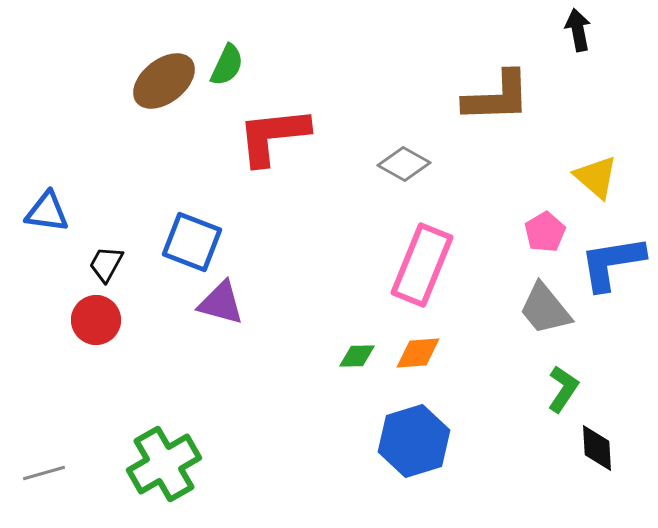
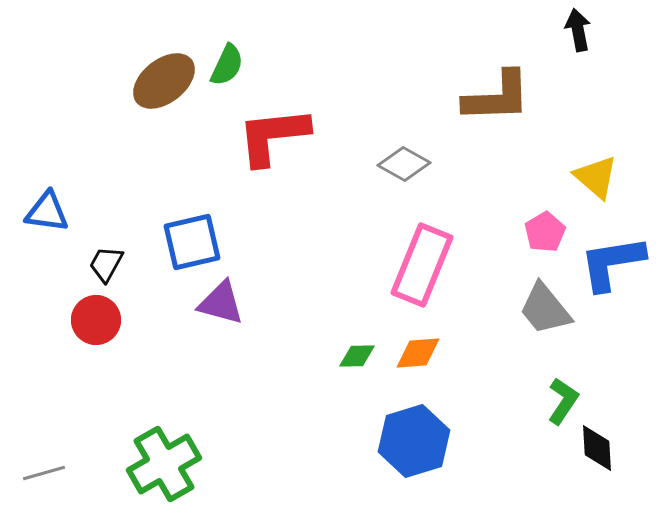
blue square: rotated 34 degrees counterclockwise
green L-shape: moved 12 px down
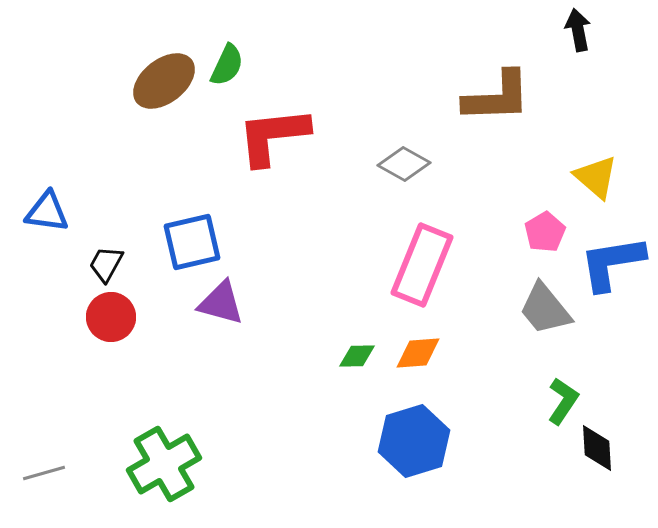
red circle: moved 15 px right, 3 px up
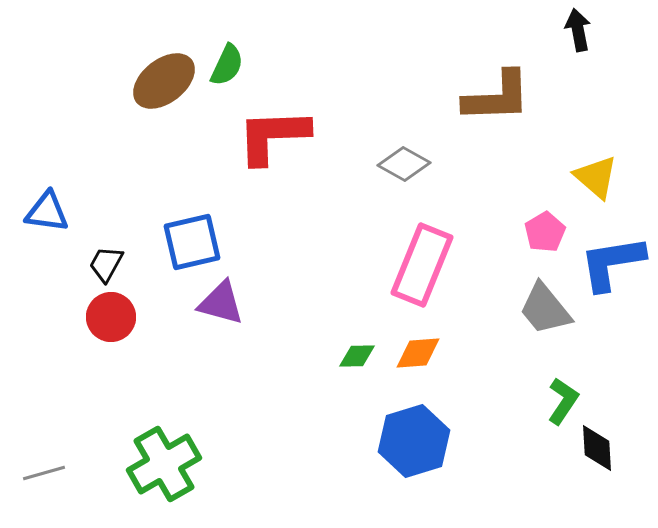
red L-shape: rotated 4 degrees clockwise
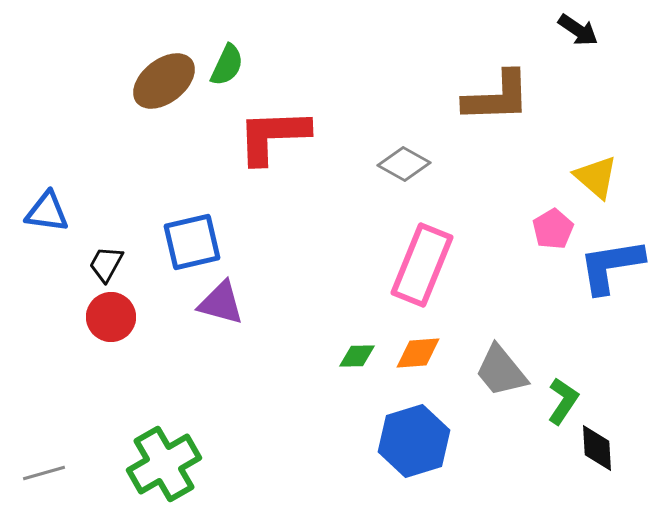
black arrow: rotated 135 degrees clockwise
pink pentagon: moved 8 px right, 3 px up
blue L-shape: moved 1 px left, 3 px down
gray trapezoid: moved 44 px left, 62 px down
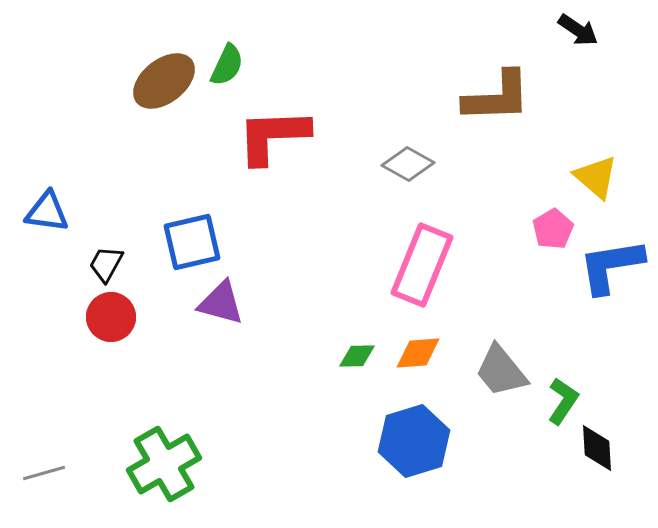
gray diamond: moved 4 px right
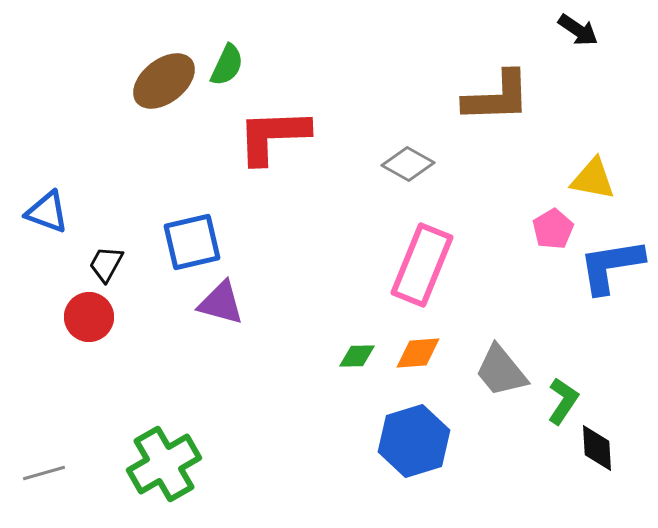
yellow triangle: moved 3 px left, 2 px down; rotated 30 degrees counterclockwise
blue triangle: rotated 12 degrees clockwise
red circle: moved 22 px left
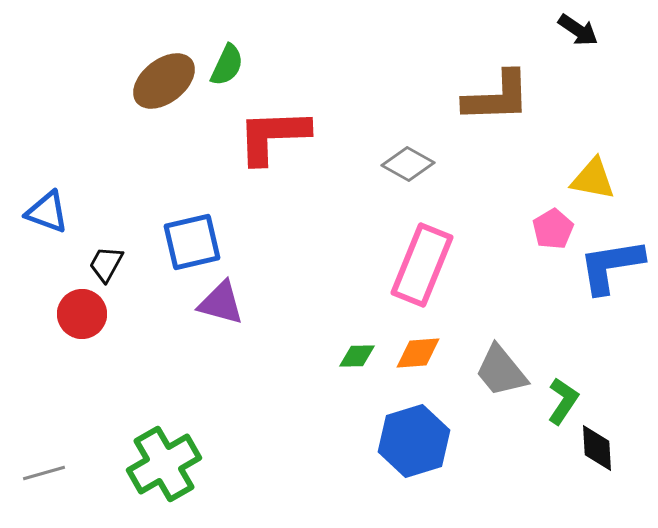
red circle: moved 7 px left, 3 px up
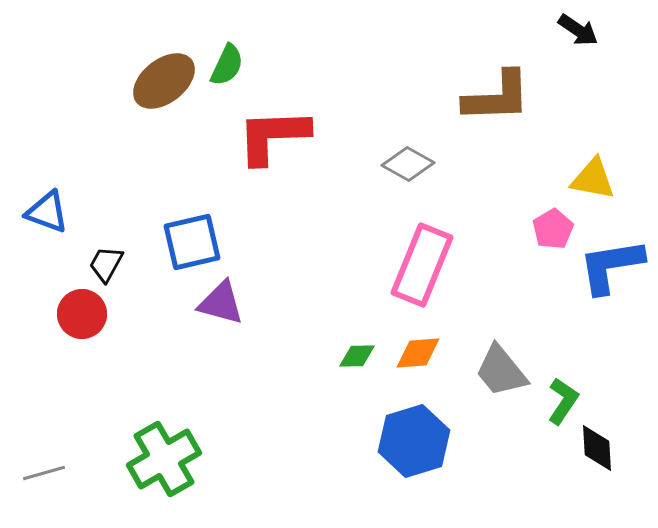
green cross: moved 5 px up
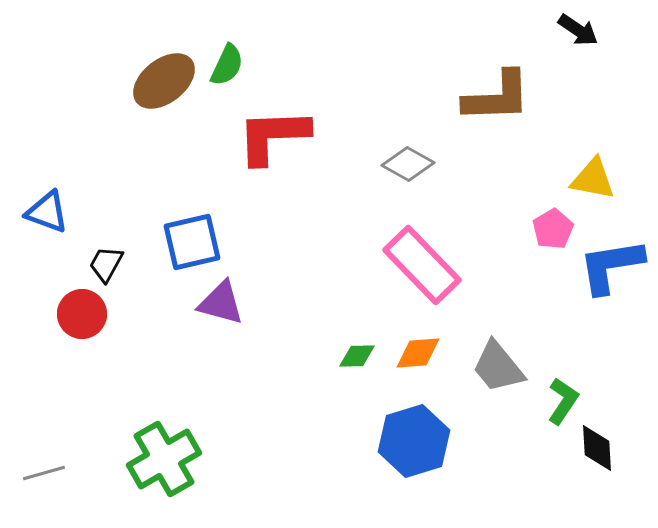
pink rectangle: rotated 66 degrees counterclockwise
gray trapezoid: moved 3 px left, 4 px up
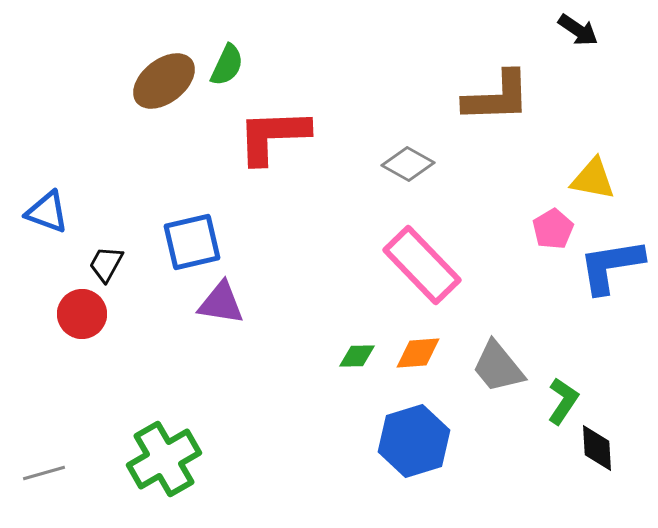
purple triangle: rotated 6 degrees counterclockwise
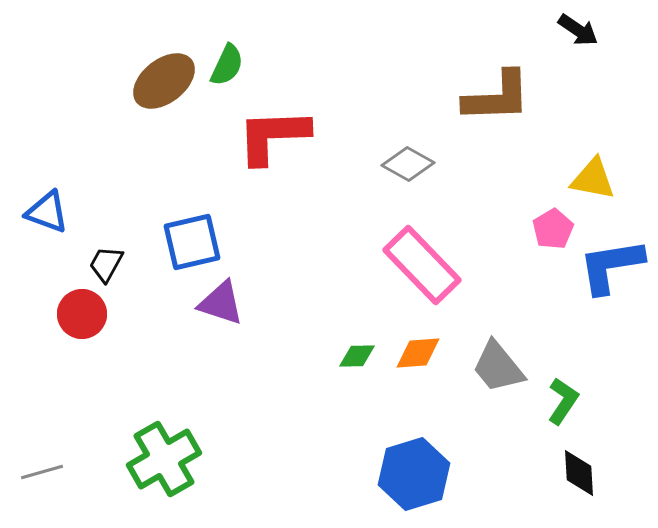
purple triangle: rotated 9 degrees clockwise
blue hexagon: moved 33 px down
black diamond: moved 18 px left, 25 px down
gray line: moved 2 px left, 1 px up
